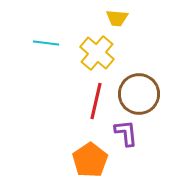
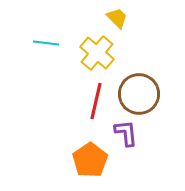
yellow trapezoid: rotated 140 degrees counterclockwise
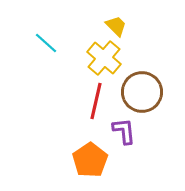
yellow trapezoid: moved 1 px left, 8 px down
cyan line: rotated 35 degrees clockwise
yellow cross: moved 7 px right, 5 px down
brown circle: moved 3 px right, 2 px up
purple L-shape: moved 2 px left, 2 px up
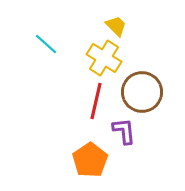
cyan line: moved 1 px down
yellow cross: rotated 8 degrees counterclockwise
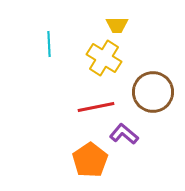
yellow trapezoid: moved 1 px right, 1 px up; rotated 135 degrees clockwise
cyan line: moved 3 px right; rotated 45 degrees clockwise
brown circle: moved 11 px right
red line: moved 6 px down; rotated 66 degrees clockwise
purple L-shape: moved 3 px down; rotated 44 degrees counterclockwise
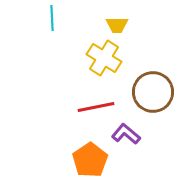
cyan line: moved 3 px right, 26 px up
purple L-shape: moved 2 px right
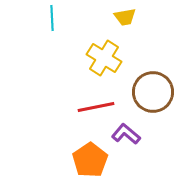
yellow trapezoid: moved 8 px right, 8 px up; rotated 10 degrees counterclockwise
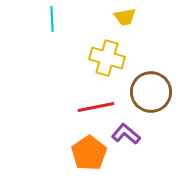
cyan line: moved 1 px down
yellow cross: moved 3 px right; rotated 16 degrees counterclockwise
brown circle: moved 2 px left
orange pentagon: moved 1 px left, 7 px up
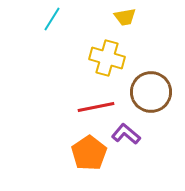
cyan line: rotated 35 degrees clockwise
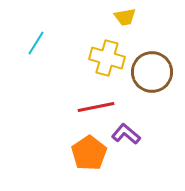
cyan line: moved 16 px left, 24 px down
brown circle: moved 1 px right, 20 px up
